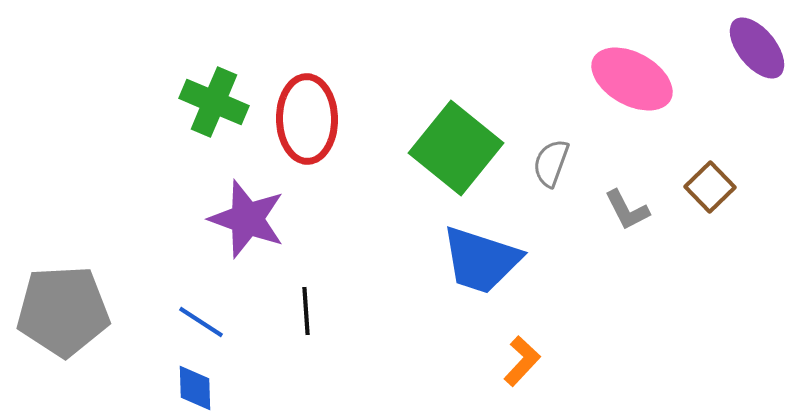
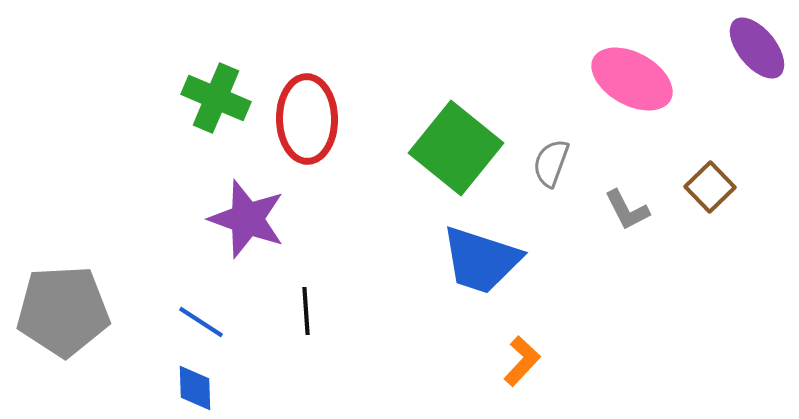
green cross: moved 2 px right, 4 px up
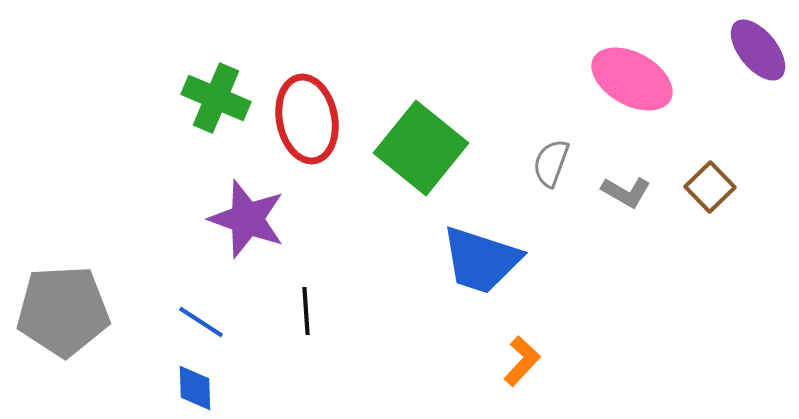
purple ellipse: moved 1 px right, 2 px down
red ellipse: rotated 10 degrees counterclockwise
green square: moved 35 px left
gray L-shape: moved 1 px left, 18 px up; rotated 33 degrees counterclockwise
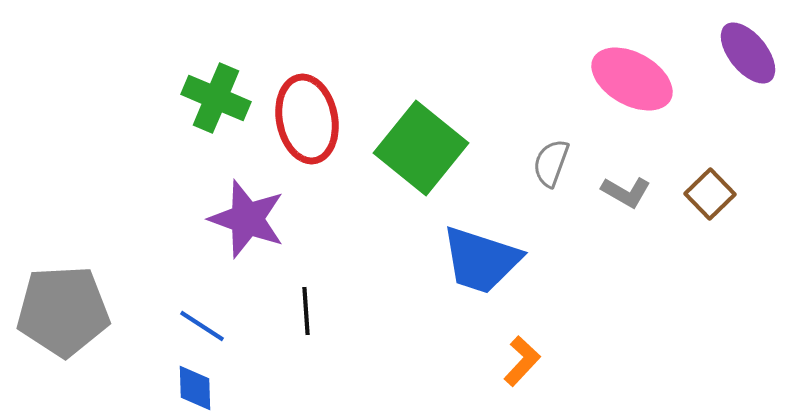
purple ellipse: moved 10 px left, 3 px down
brown square: moved 7 px down
blue line: moved 1 px right, 4 px down
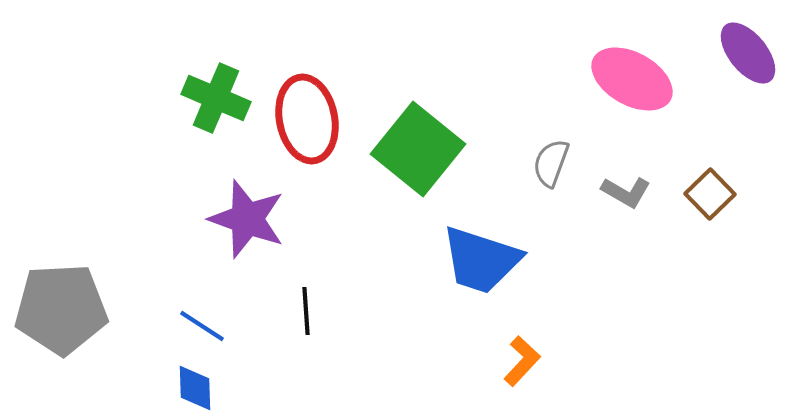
green square: moved 3 px left, 1 px down
gray pentagon: moved 2 px left, 2 px up
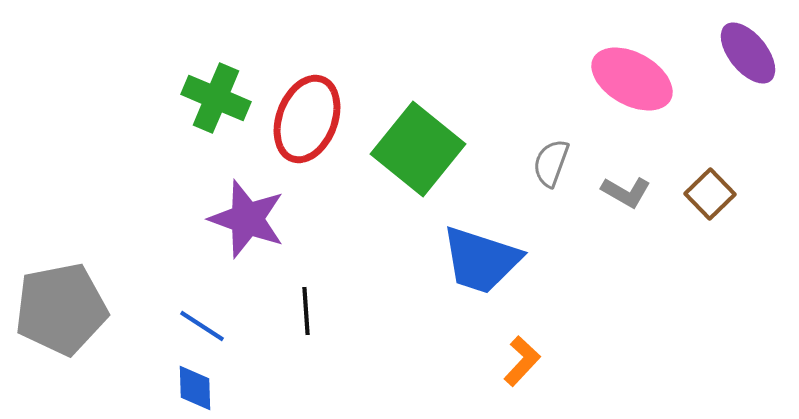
red ellipse: rotated 32 degrees clockwise
gray pentagon: rotated 8 degrees counterclockwise
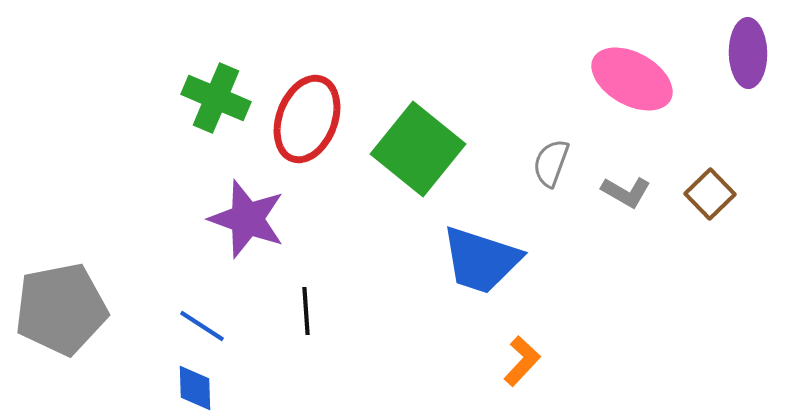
purple ellipse: rotated 38 degrees clockwise
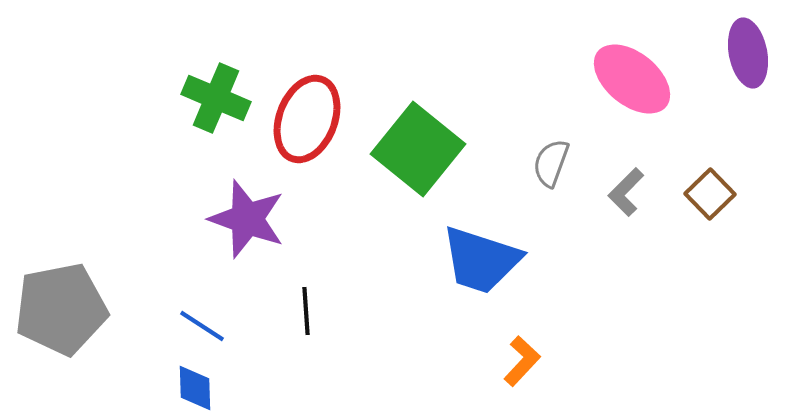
purple ellipse: rotated 10 degrees counterclockwise
pink ellipse: rotated 10 degrees clockwise
gray L-shape: rotated 105 degrees clockwise
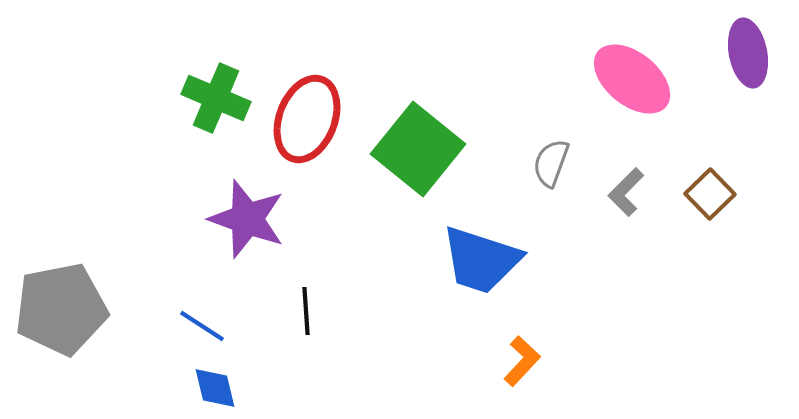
blue diamond: moved 20 px right; rotated 12 degrees counterclockwise
